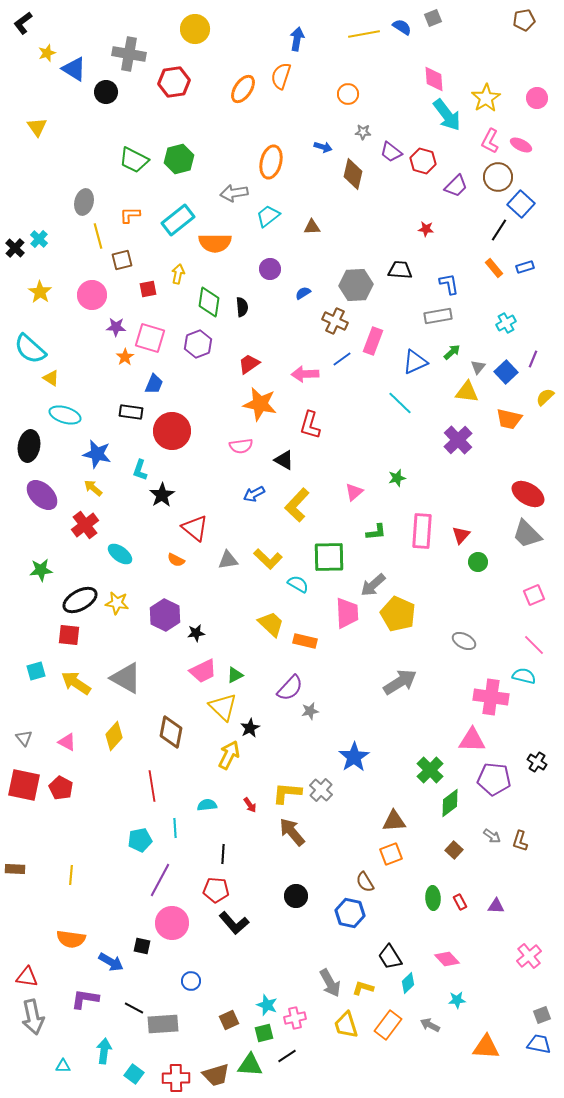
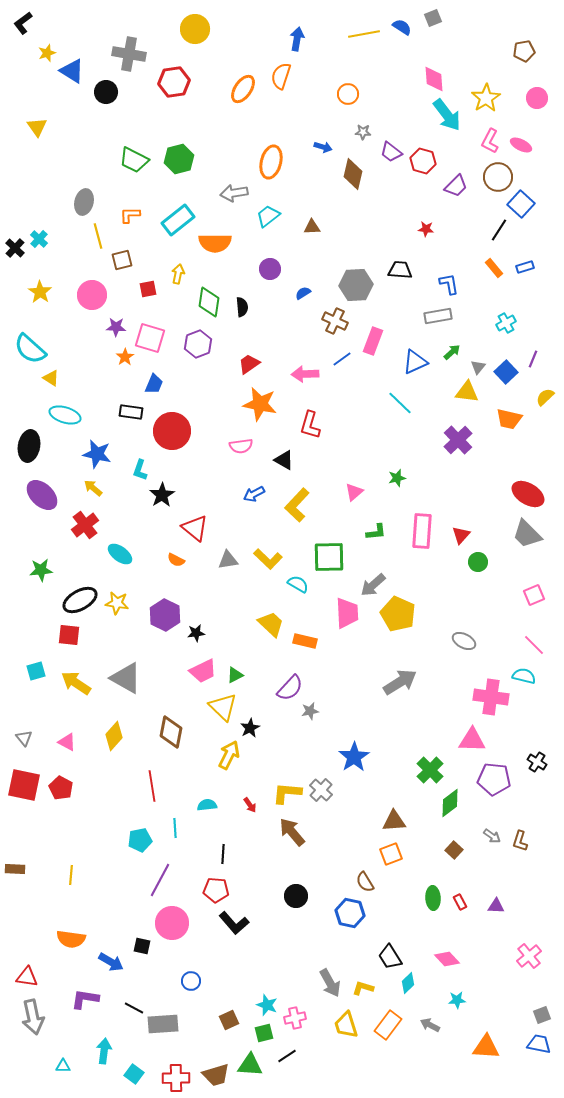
brown pentagon at (524, 20): moved 31 px down
blue triangle at (74, 69): moved 2 px left, 2 px down
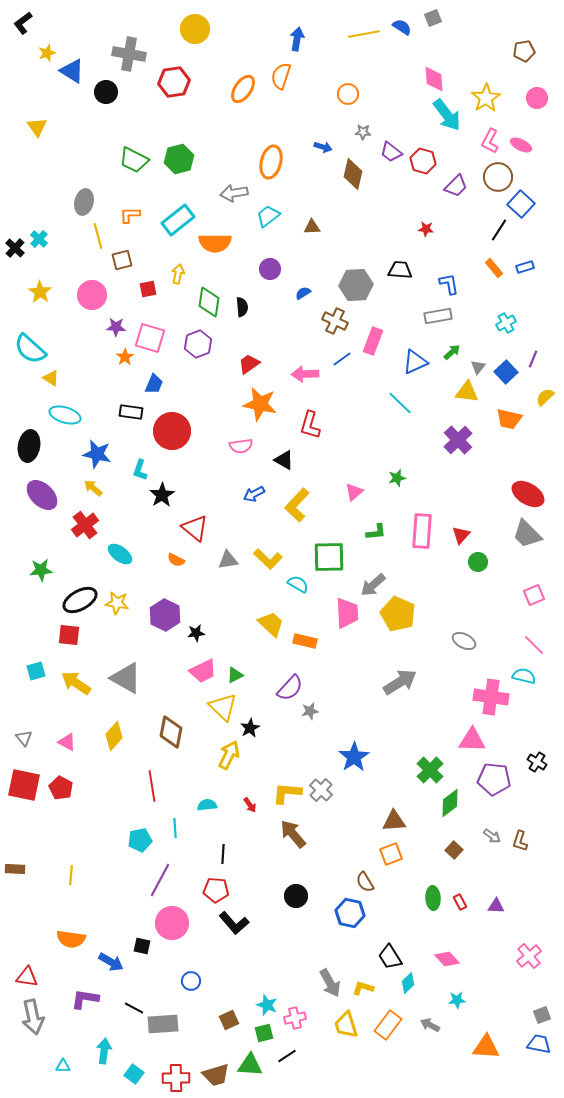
brown arrow at (292, 832): moved 1 px right, 2 px down
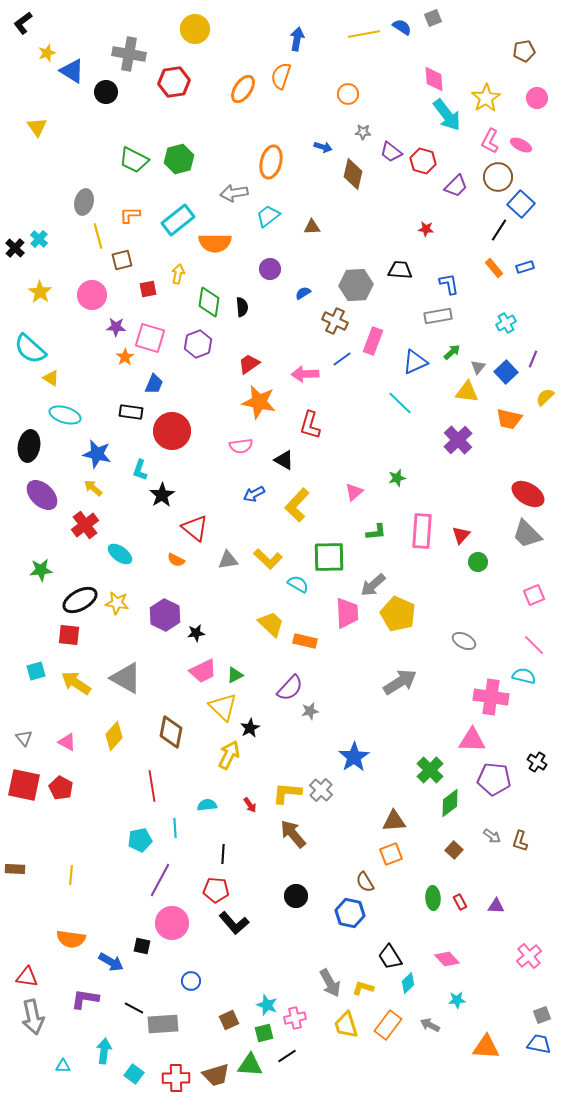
orange star at (260, 404): moved 1 px left, 2 px up
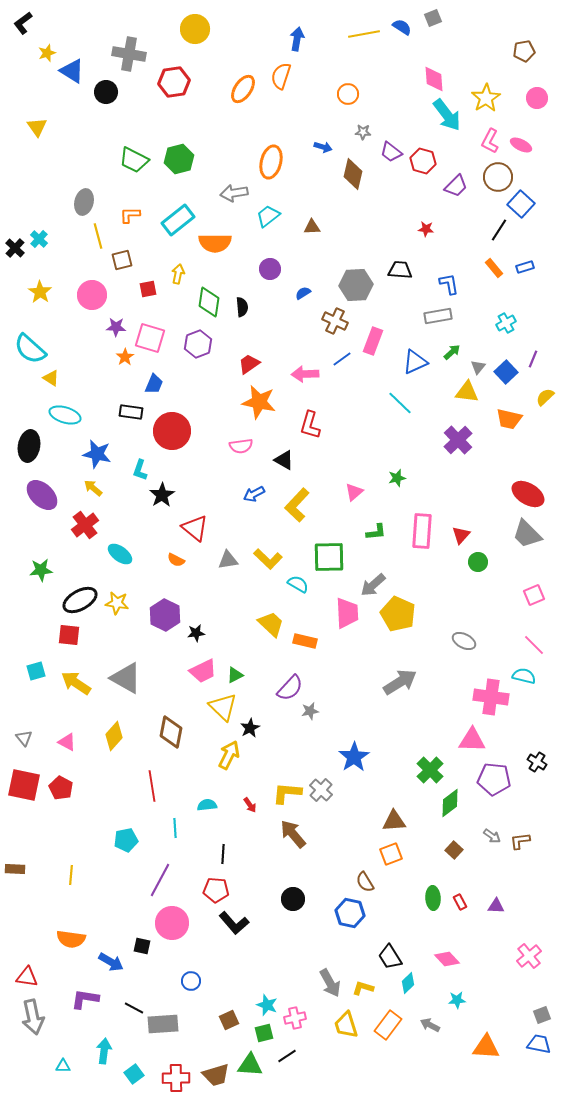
cyan pentagon at (140, 840): moved 14 px left
brown L-shape at (520, 841): rotated 65 degrees clockwise
black circle at (296, 896): moved 3 px left, 3 px down
cyan square at (134, 1074): rotated 18 degrees clockwise
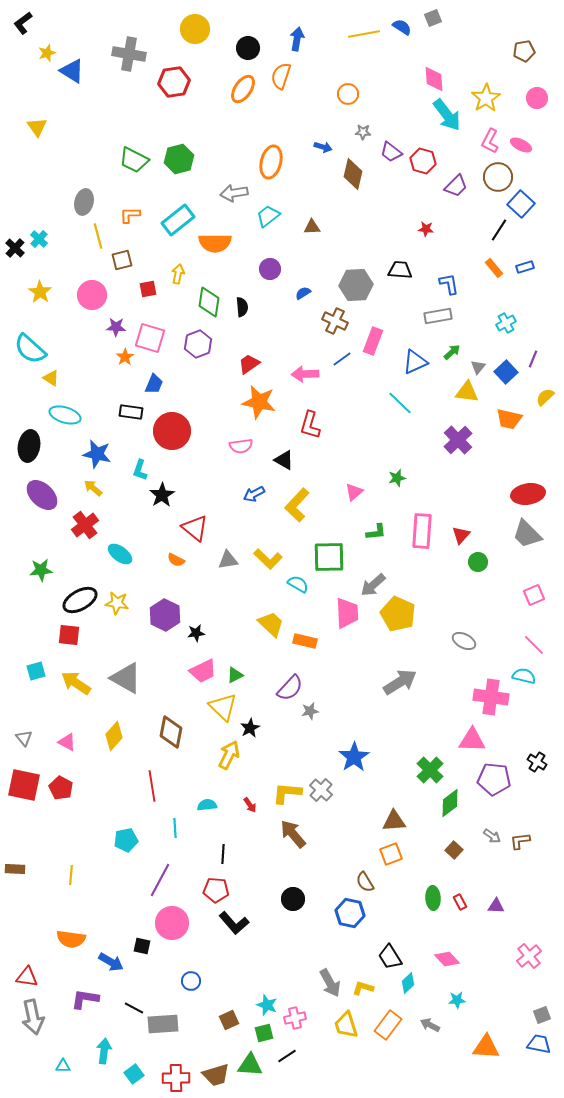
black circle at (106, 92): moved 142 px right, 44 px up
red ellipse at (528, 494): rotated 40 degrees counterclockwise
